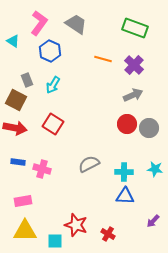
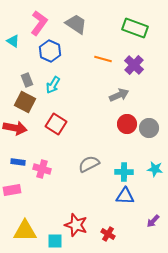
gray arrow: moved 14 px left
brown square: moved 9 px right, 2 px down
red square: moved 3 px right
pink rectangle: moved 11 px left, 11 px up
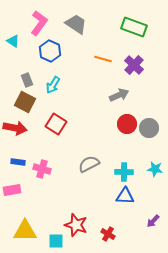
green rectangle: moved 1 px left, 1 px up
cyan square: moved 1 px right
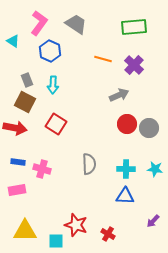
green rectangle: rotated 25 degrees counterclockwise
cyan arrow: rotated 30 degrees counterclockwise
gray semicircle: rotated 115 degrees clockwise
cyan cross: moved 2 px right, 3 px up
pink rectangle: moved 5 px right
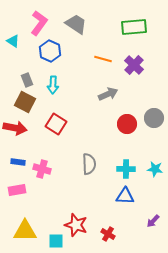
gray arrow: moved 11 px left, 1 px up
gray circle: moved 5 px right, 10 px up
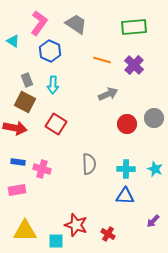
orange line: moved 1 px left, 1 px down
cyan star: rotated 14 degrees clockwise
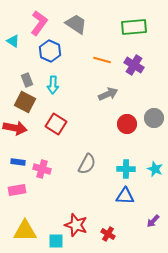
purple cross: rotated 12 degrees counterclockwise
gray semicircle: moved 2 px left; rotated 30 degrees clockwise
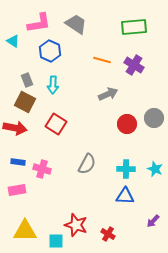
pink L-shape: rotated 45 degrees clockwise
